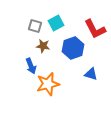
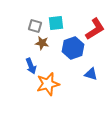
cyan square: rotated 21 degrees clockwise
red L-shape: rotated 95 degrees counterclockwise
brown star: moved 1 px left, 3 px up
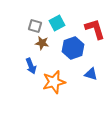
cyan square: moved 1 px right; rotated 21 degrees counterclockwise
red L-shape: rotated 75 degrees counterclockwise
orange star: moved 6 px right, 2 px up
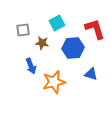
gray square: moved 12 px left, 4 px down; rotated 24 degrees counterclockwise
blue hexagon: rotated 15 degrees clockwise
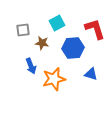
orange star: moved 3 px up
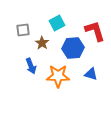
red L-shape: moved 2 px down
brown star: rotated 24 degrees clockwise
orange star: moved 4 px right, 3 px up; rotated 15 degrees clockwise
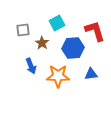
blue triangle: rotated 24 degrees counterclockwise
